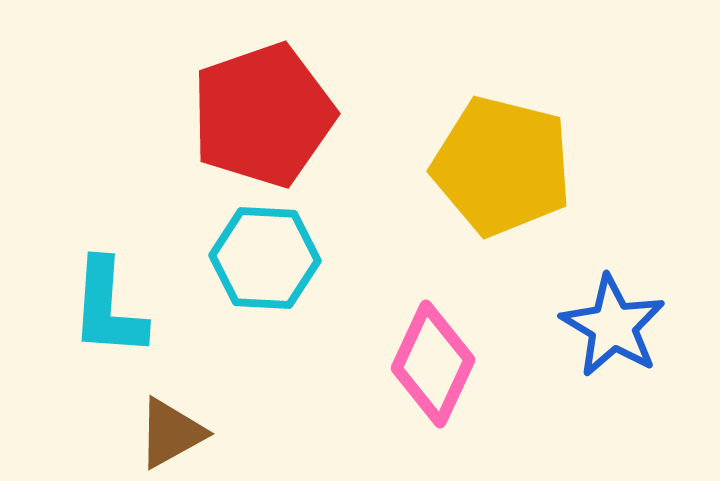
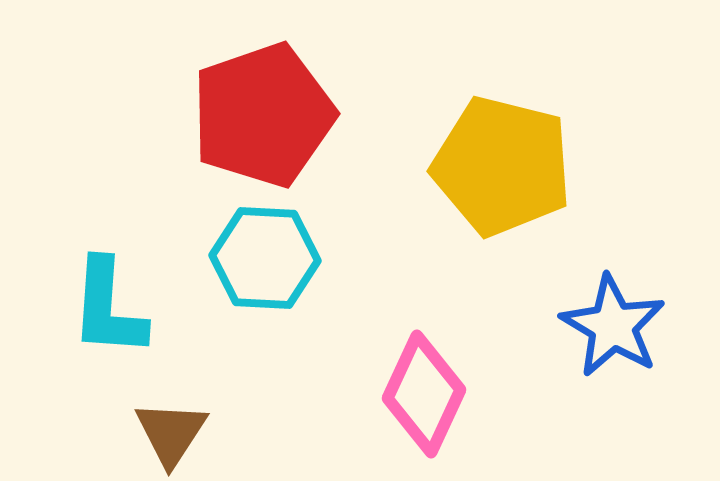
pink diamond: moved 9 px left, 30 px down
brown triangle: rotated 28 degrees counterclockwise
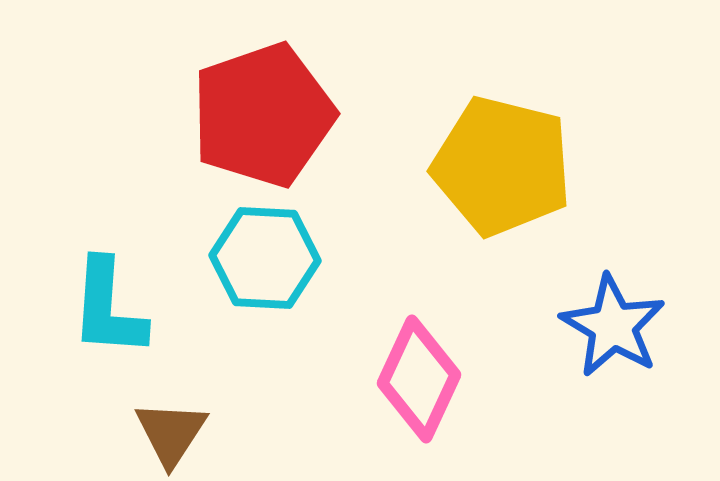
pink diamond: moved 5 px left, 15 px up
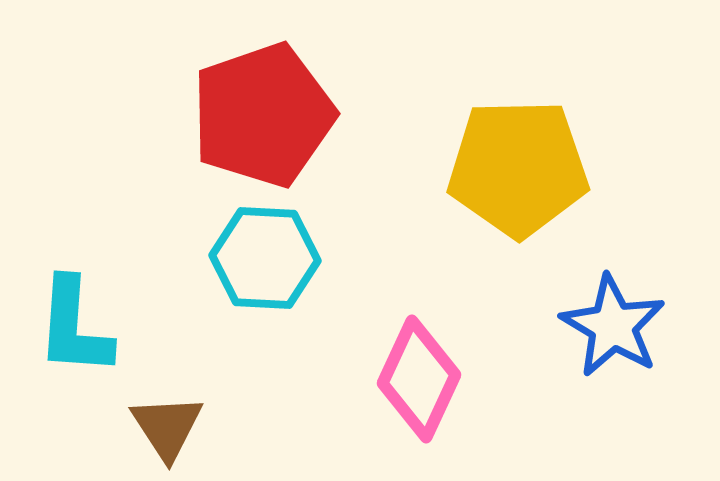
yellow pentagon: moved 16 px right, 2 px down; rotated 15 degrees counterclockwise
cyan L-shape: moved 34 px left, 19 px down
brown triangle: moved 4 px left, 6 px up; rotated 6 degrees counterclockwise
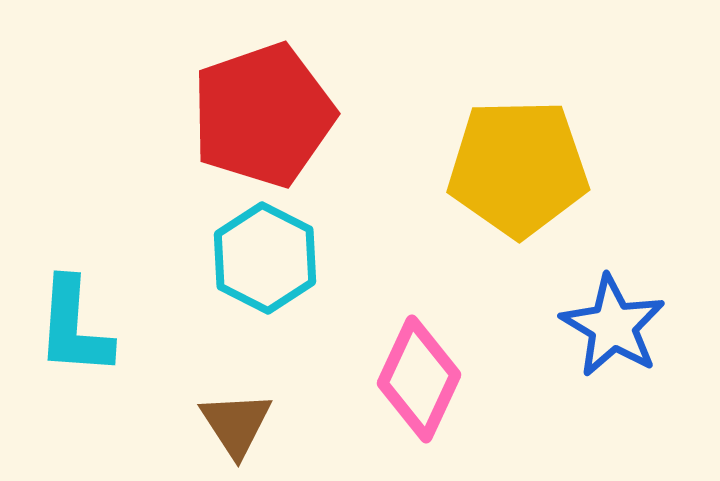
cyan hexagon: rotated 24 degrees clockwise
brown triangle: moved 69 px right, 3 px up
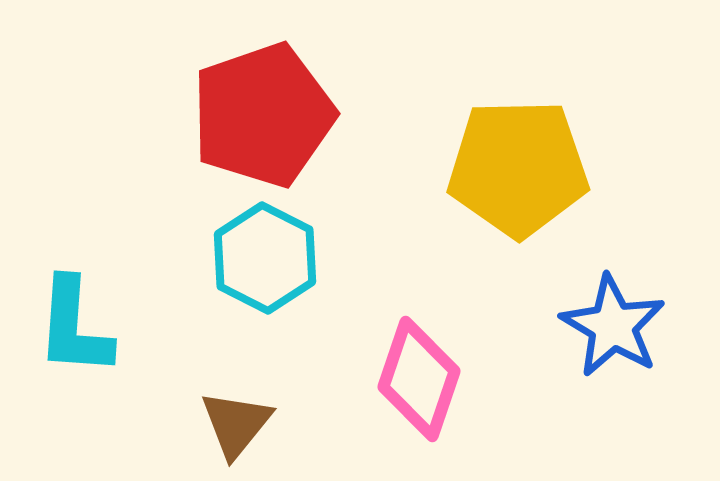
pink diamond: rotated 6 degrees counterclockwise
brown triangle: rotated 12 degrees clockwise
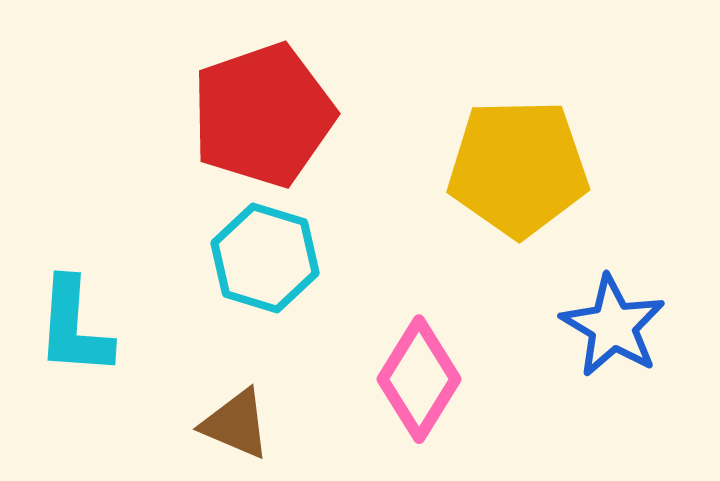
cyan hexagon: rotated 10 degrees counterclockwise
pink diamond: rotated 13 degrees clockwise
brown triangle: rotated 46 degrees counterclockwise
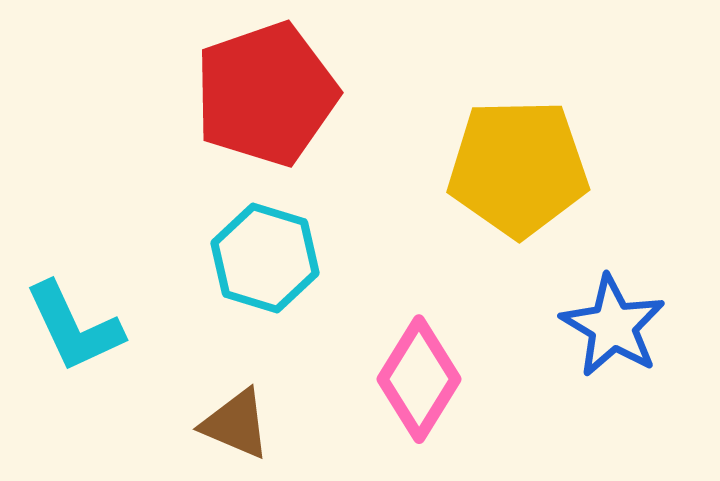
red pentagon: moved 3 px right, 21 px up
cyan L-shape: rotated 29 degrees counterclockwise
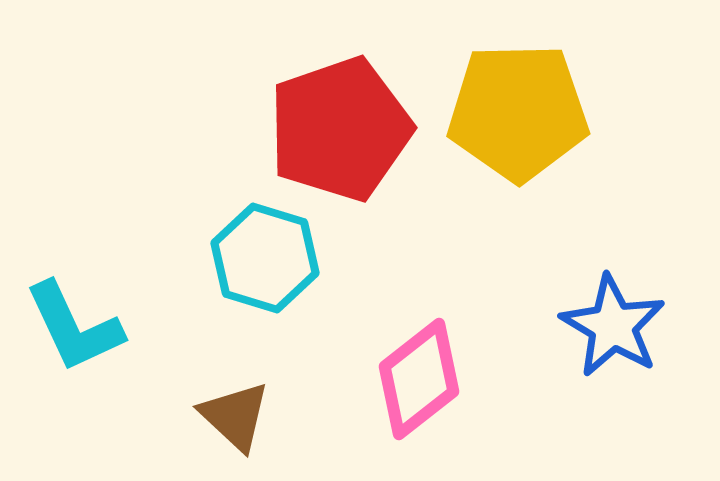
red pentagon: moved 74 px right, 35 px down
yellow pentagon: moved 56 px up
pink diamond: rotated 20 degrees clockwise
brown triangle: moved 1 px left, 8 px up; rotated 20 degrees clockwise
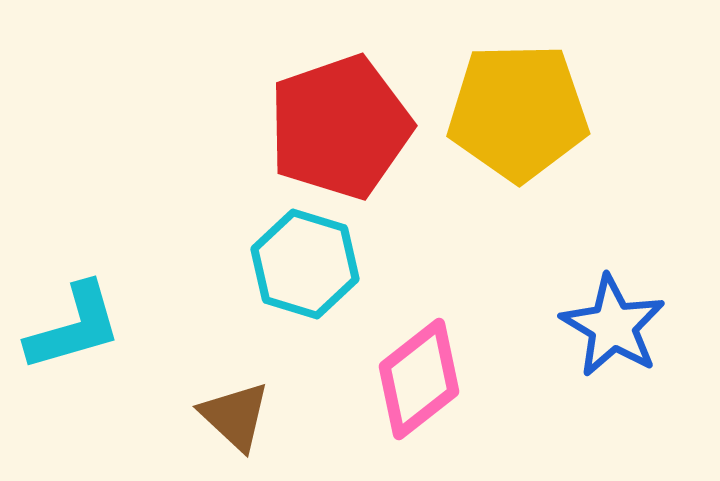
red pentagon: moved 2 px up
cyan hexagon: moved 40 px right, 6 px down
cyan L-shape: rotated 81 degrees counterclockwise
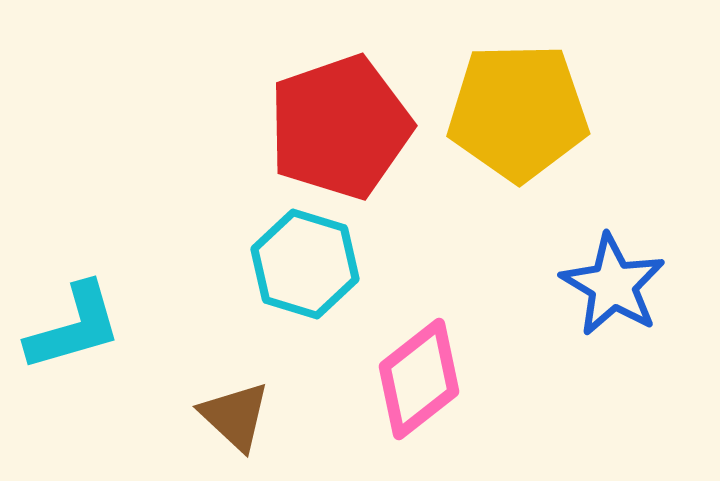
blue star: moved 41 px up
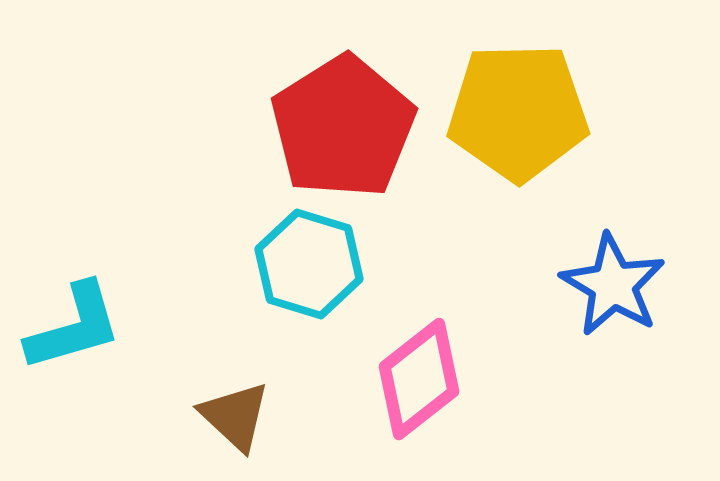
red pentagon: moved 3 px right; rotated 13 degrees counterclockwise
cyan hexagon: moved 4 px right
